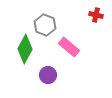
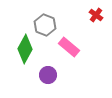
red cross: rotated 24 degrees clockwise
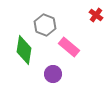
green diamond: moved 1 px left, 1 px down; rotated 20 degrees counterclockwise
purple circle: moved 5 px right, 1 px up
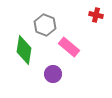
red cross: rotated 24 degrees counterclockwise
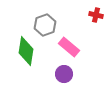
gray hexagon: rotated 20 degrees clockwise
green diamond: moved 2 px right, 1 px down
purple circle: moved 11 px right
